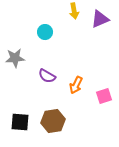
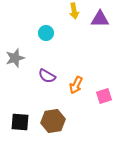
purple triangle: rotated 24 degrees clockwise
cyan circle: moved 1 px right, 1 px down
gray star: rotated 12 degrees counterclockwise
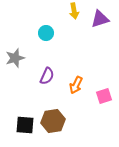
purple triangle: rotated 18 degrees counterclockwise
purple semicircle: rotated 96 degrees counterclockwise
black square: moved 5 px right, 3 px down
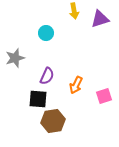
black square: moved 13 px right, 26 px up
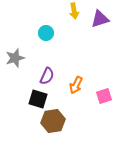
black square: rotated 12 degrees clockwise
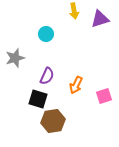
cyan circle: moved 1 px down
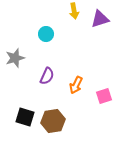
black square: moved 13 px left, 18 px down
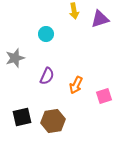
black square: moved 3 px left; rotated 30 degrees counterclockwise
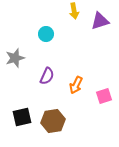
purple triangle: moved 2 px down
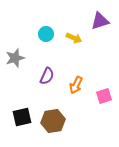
yellow arrow: moved 27 px down; rotated 56 degrees counterclockwise
